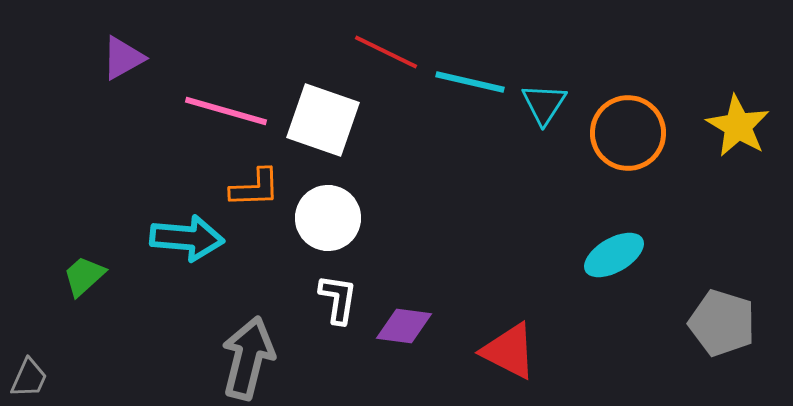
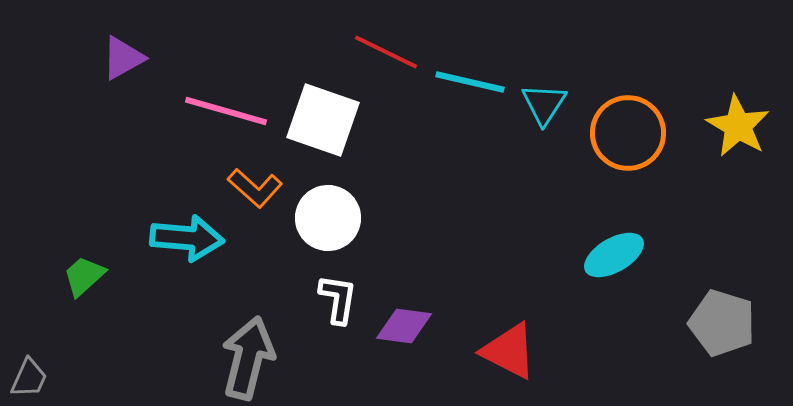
orange L-shape: rotated 44 degrees clockwise
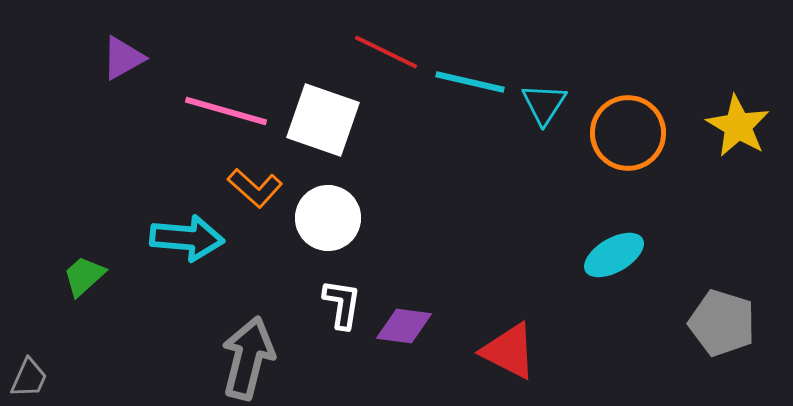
white L-shape: moved 4 px right, 5 px down
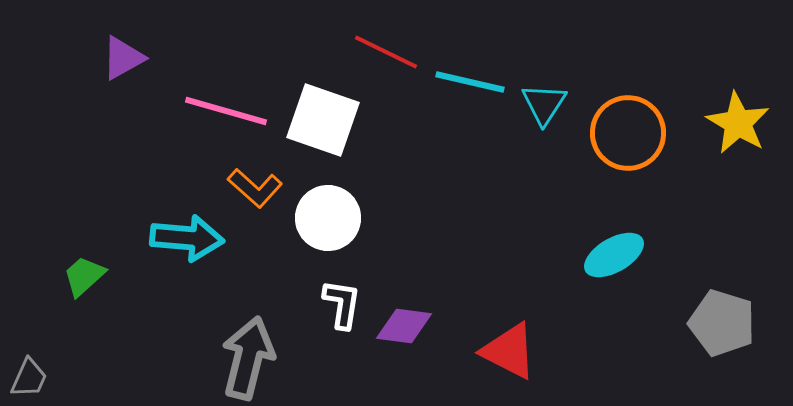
yellow star: moved 3 px up
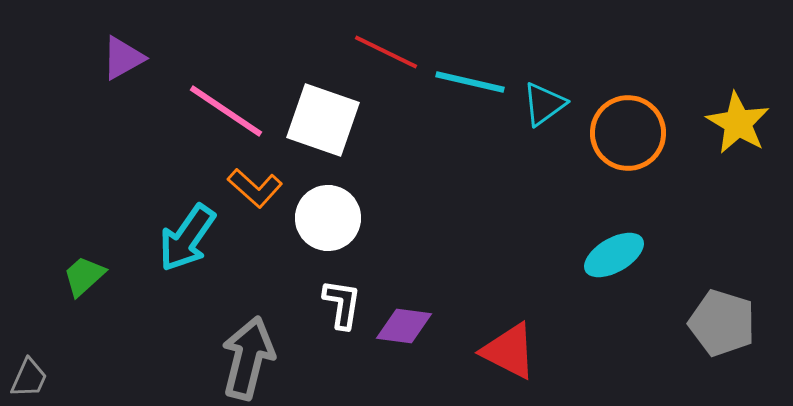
cyan triangle: rotated 21 degrees clockwise
pink line: rotated 18 degrees clockwise
cyan arrow: rotated 120 degrees clockwise
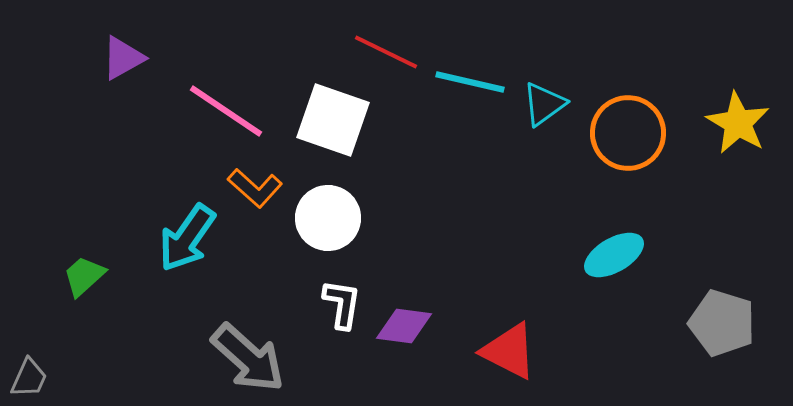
white square: moved 10 px right
gray arrow: rotated 118 degrees clockwise
